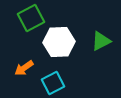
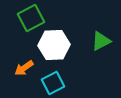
white hexagon: moved 5 px left, 3 px down
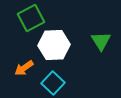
green triangle: rotated 35 degrees counterclockwise
cyan square: rotated 20 degrees counterclockwise
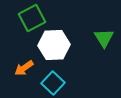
green square: moved 1 px right
green triangle: moved 3 px right, 3 px up
